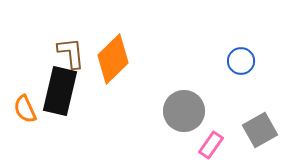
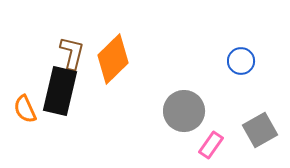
brown L-shape: moved 1 px right; rotated 20 degrees clockwise
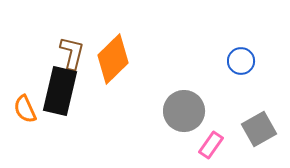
gray square: moved 1 px left, 1 px up
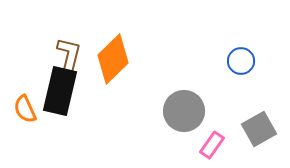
brown L-shape: moved 3 px left, 1 px down
pink rectangle: moved 1 px right
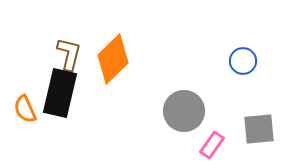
blue circle: moved 2 px right
black rectangle: moved 2 px down
gray square: rotated 24 degrees clockwise
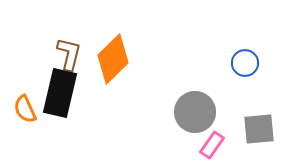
blue circle: moved 2 px right, 2 px down
gray circle: moved 11 px right, 1 px down
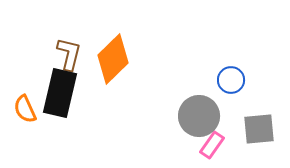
blue circle: moved 14 px left, 17 px down
gray circle: moved 4 px right, 4 px down
